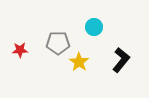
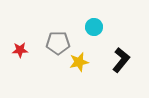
yellow star: rotated 24 degrees clockwise
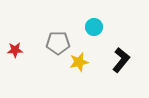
red star: moved 5 px left
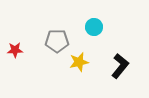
gray pentagon: moved 1 px left, 2 px up
black L-shape: moved 1 px left, 6 px down
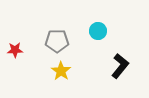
cyan circle: moved 4 px right, 4 px down
yellow star: moved 18 px left, 9 px down; rotated 24 degrees counterclockwise
